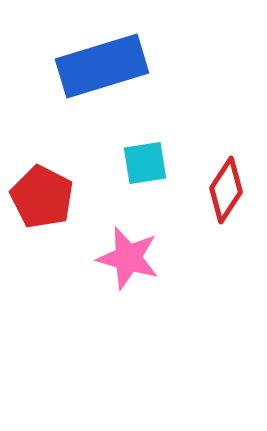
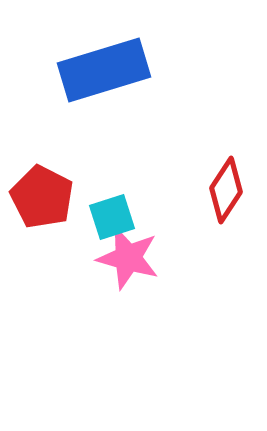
blue rectangle: moved 2 px right, 4 px down
cyan square: moved 33 px left, 54 px down; rotated 9 degrees counterclockwise
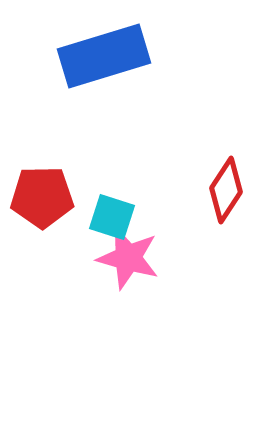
blue rectangle: moved 14 px up
red pentagon: rotated 28 degrees counterclockwise
cyan square: rotated 36 degrees clockwise
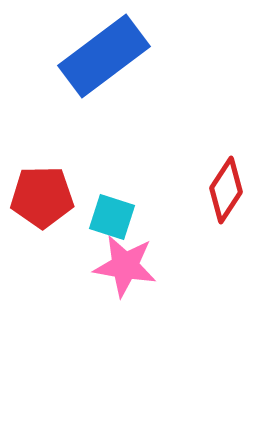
blue rectangle: rotated 20 degrees counterclockwise
pink star: moved 3 px left, 8 px down; rotated 6 degrees counterclockwise
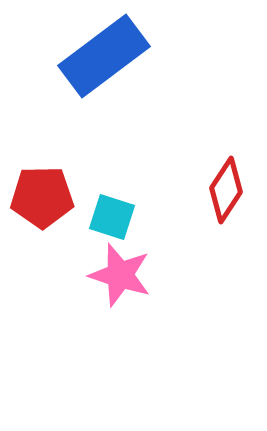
pink star: moved 5 px left, 9 px down; rotated 8 degrees clockwise
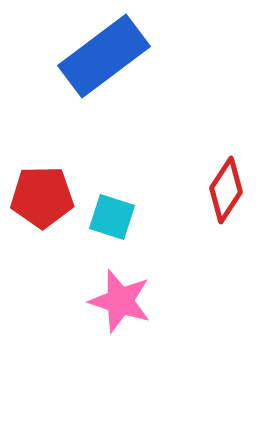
pink star: moved 26 px down
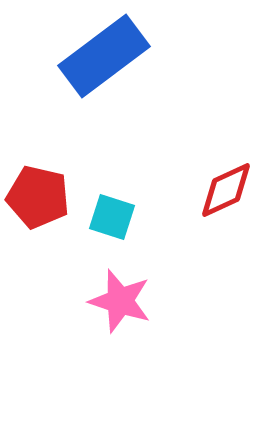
red diamond: rotated 32 degrees clockwise
red pentagon: moved 4 px left; rotated 14 degrees clockwise
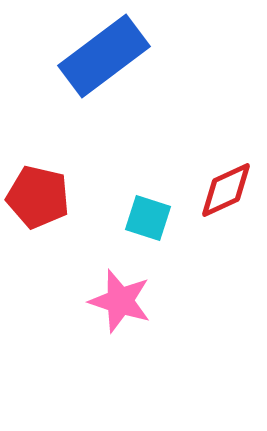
cyan square: moved 36 px right, 1 px down
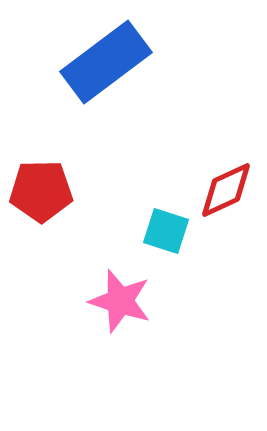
blue rectangle: moved 2 px right, 6 px down
red pentagon: moved 3 px right, 6 px up; rotated 14 degrees counterclockwise
cyan square: moved 18 px right, 13 px down
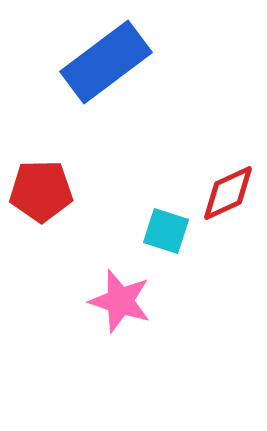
red diamond: moved 2 px right, 3 px down
